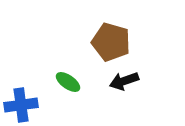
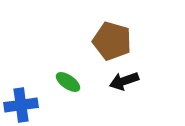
brown pentagon: moved 1 px right, 1 px up
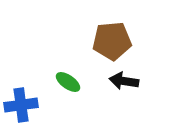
brown pentagon: rotated 21 degrees counterclockwise
black arrow: rotated 28 degrees clockwise
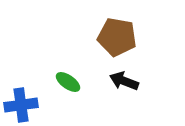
brown pentagon: moved 5 px right, 4 px up; rotated 15 degrees clockwise
black arrow: rotated 12 degrees clockwise
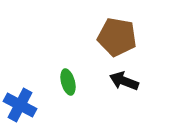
green ellipse: rotated 40 degrees clockwise
blue cross: moved 1 px left; rotated 36 degrees clockwise
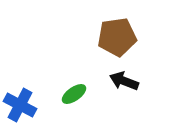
brown pentagon: rotated 18 degrees counterclockwise
green ellipse: moved 6 px right, 12 px down; rotated 70 degrees clockwise
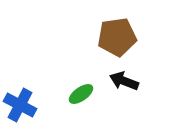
green ellipse: moved 7 px right
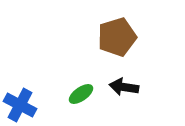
brown pentagon: rotated 9 degrees counterclockwise
black arrow: moved 6 px down; rotated 12 degrees counterclockwise
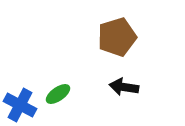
green ellipse: moved 23 px left
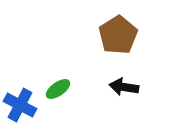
brown pentagon: moved 1 px right, 2 px up; rotated 15 degrees counterclockwise
green ellipse: moved 5 px up
